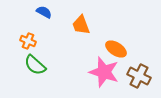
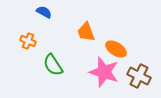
orange trapezoid: moved 5 px right, 7 px down
green semicircle: moved 18 px right; rotated 15 degrees clockwise
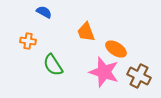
orange cross: rotated 14 degrees counterclockwise
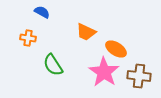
blue semicircle: moved 2 px left
orange trapezoid: rotated 45 degrees counterclockwise
orange cross: moved 3 px up
pink star: rotated 16 degrees clockwise
brown cross: rotated 20 degrees counterclockwise
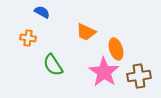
orange ellipse: rotated 40 degrees clockwise
brown cross: rotated 15 degrees counterclockwise
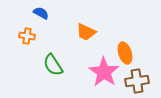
blue semicircle: moved 1 px left, 1 px down
orange cross: moved 1 px left, 2 px up
orange ellipse: moved 9 px right, 4 px down
brown cross: moved 2 px left, 5 px down
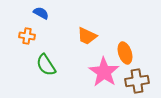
orange trapezoid: moved 1 px right, 4 px down
green semicircle: moved 7 px left
